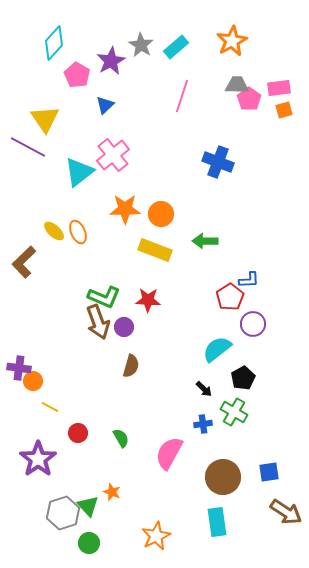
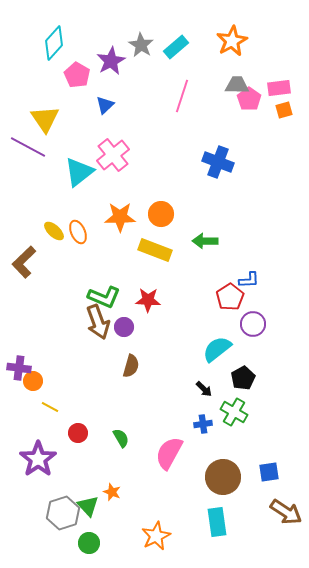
orange star at (125, 209): moved 5 px left, 8 px down
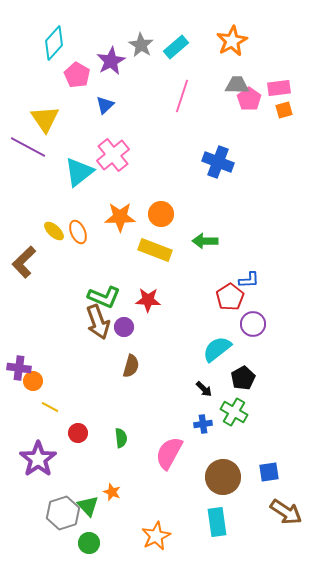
green semicircle at (121, 438): rotated 24 degrees clockwise
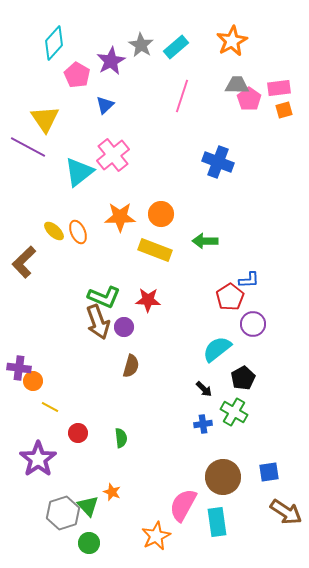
pink semicircle at (169, 453): moved 14 px right, 52 px down
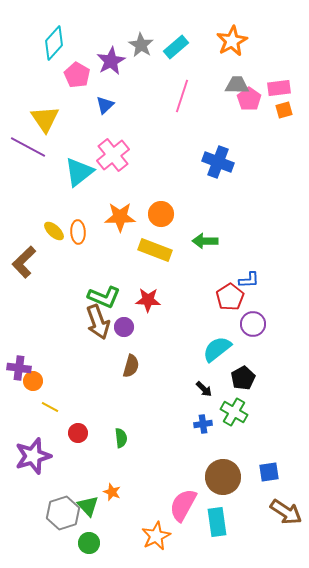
orange ellipse at (78, 232): rotated 20 degrees clockwise
purple star at (38, 459): moved 5 px left, 3 px up; rotated 18 degrees clockwise
